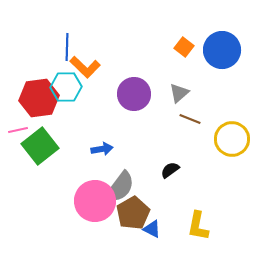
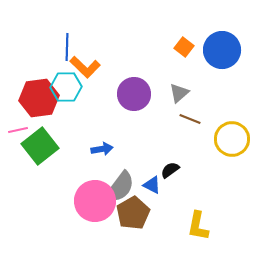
blue triangle: moved 44 px up
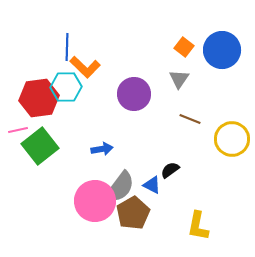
gray triangle: moved 14 px up; rotated 15 degrees counterclockwise
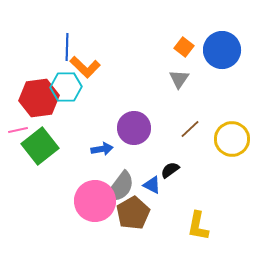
purple circle: moved 34 px down
brown line: moved 10 px down; rotated 65 degrees counterclockwise
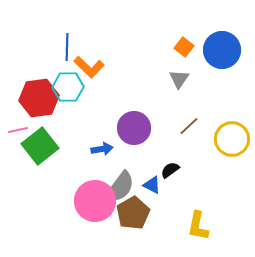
orange L-shape: moved 4 px right
cyan hexagon: moved 2 px right
brown line: moved 1 px left, 3 px up
